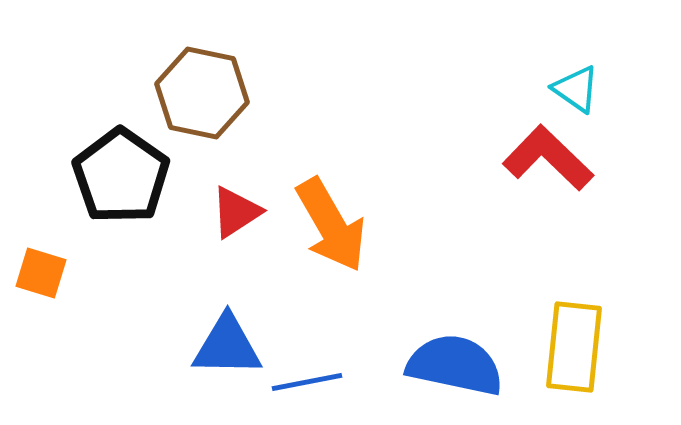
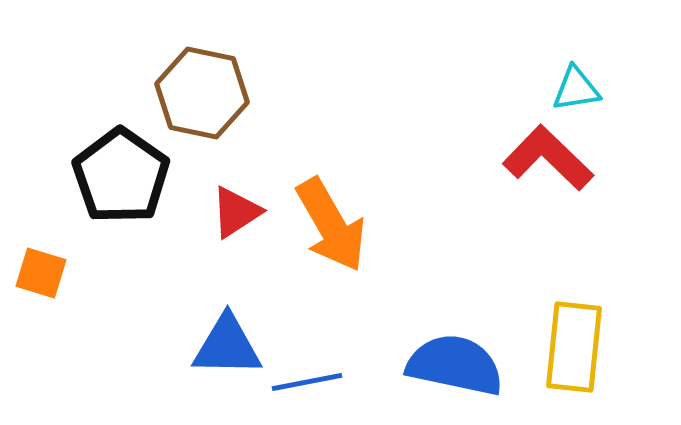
cyan triangle: rotated 44 degrees counterclockwise
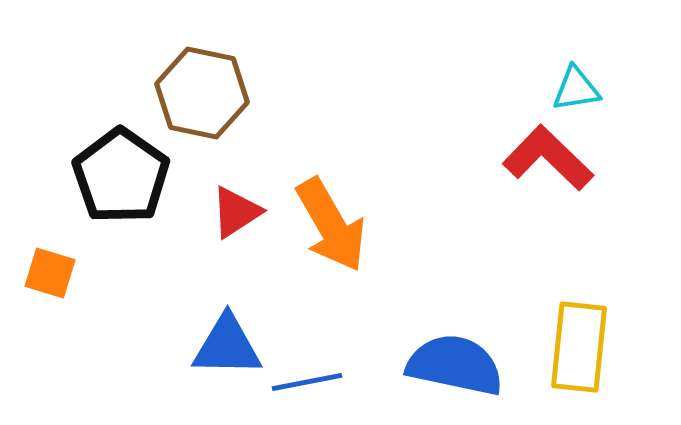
orange square: moved 9 px right
yellow rectangle: moved 5 px right
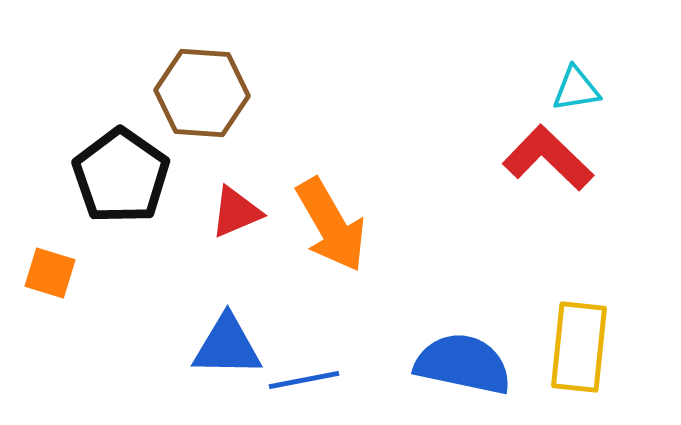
brown hexagon: rotated 8 degrees counterclockwise
red triangle: rotated 10 degrees clockwise
blue semicircle: moved 8 px right, 1 px up
blue line: moved 3 px left, 2 px up
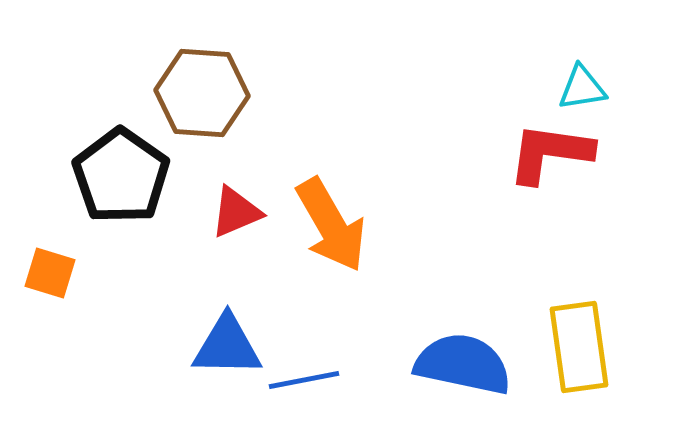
cyan triangle: moved 6 px right, 1 px up
red L-shape: moved 2 px right, 5 px up; rotated 36 degrees counterclockwise
yellow rectangle: rotated 14 degrees counterclockwise
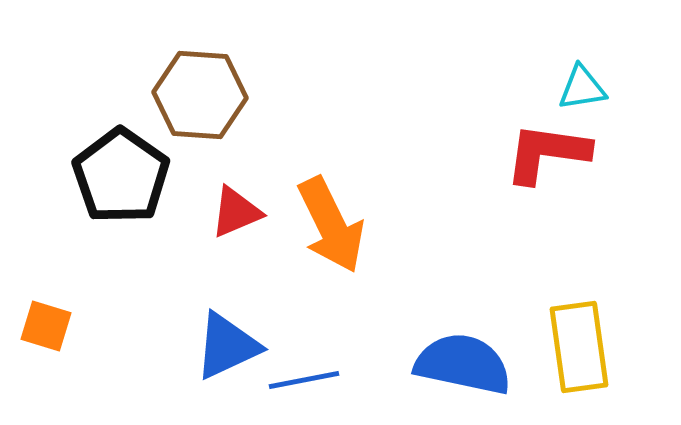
brown hexagon: moved 2 px left, 2 px down
red L-shape: moved 3 px left
orange arrow: rotated 4 degrees clockwise
orange square: moved 4 px left, 53 px down
blue triangle: rotated 26 degrees counterclockwise
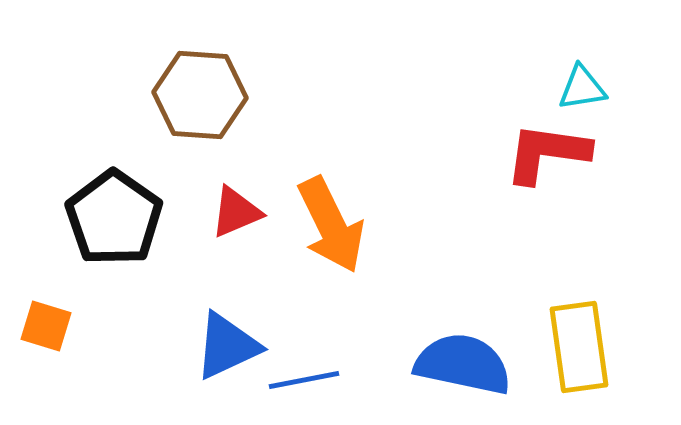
black pentagon: moved 7 px left, 42 px down
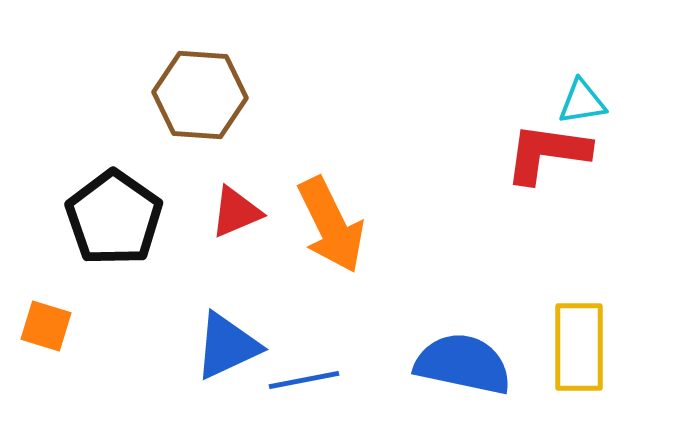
cyan triangle: moved 14 px down
yellow rectangle: rotated 8 degrees clockwise
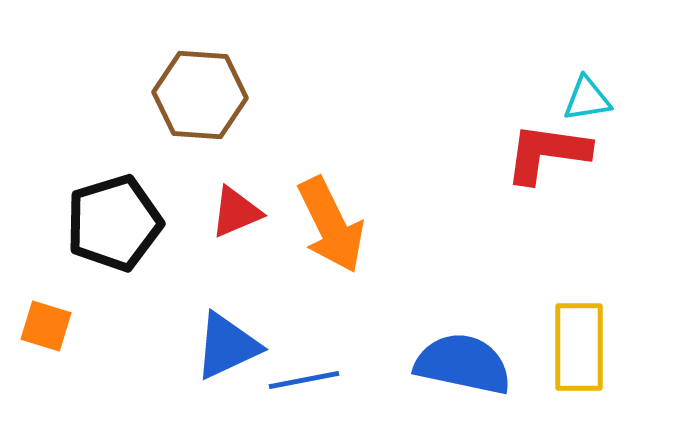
cyan triangle: moved 5 px right, 3 px up
black pentagon: moved 5 px down; rotated 20 degrees clockwise
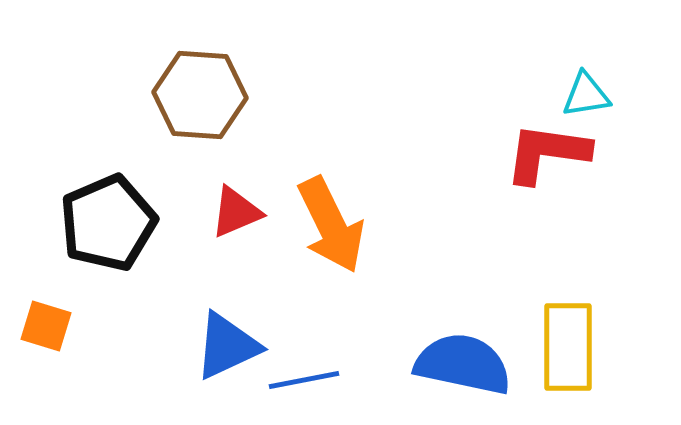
cyan triangle: moved 1 px left, 4 px up
black pentagon: moved 6 px left; rotated 6 degrees counterclockwise
yellow rectangle: moved 11 px left
